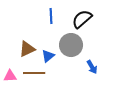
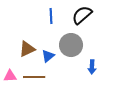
black semicircle: moved 4 px up
blue arrow: rotated 32 degrees clockwise
brown line: moved 4 px down
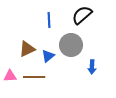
blue line: moved 2 px left, 4 px down
